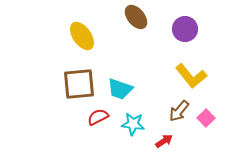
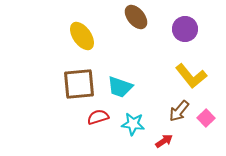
cyan trapezoid: moved 2 px up
red semicircle: rotated 10 degrees clockwise
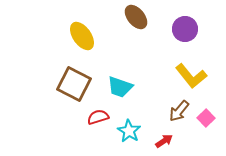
brown square: moved 5 px left; rotated 32 degrees clockwise
cyan star: moved 4 px left, 7 px down; rotated 25 degrees clockwise
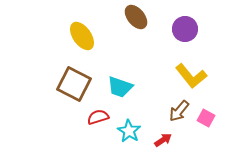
pink square: rotated 18 degrees counterclockwise
red arrow: moved 1 px left, 1 px up
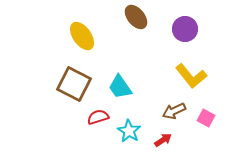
cyan trapezoid: rotated 36 degrees clockwise
brown arrow: moved 5 px left; rotated 25 degrees clockwise
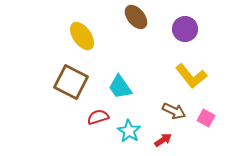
brown square: moved 3 px left, 2 px up
brown arrow: rotated 130 degrees counterclockwise
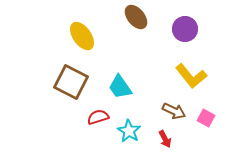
red arrow: moved 2 px right, 1 px up; rotated 96 degrees clockwise
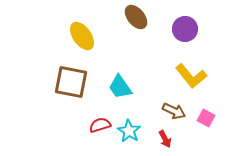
brown square: rotated 16 degrees counterclockwise
red semicircle: moved 2 px right, 8 px down
